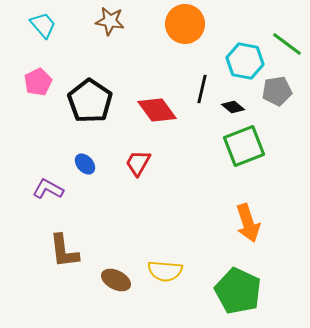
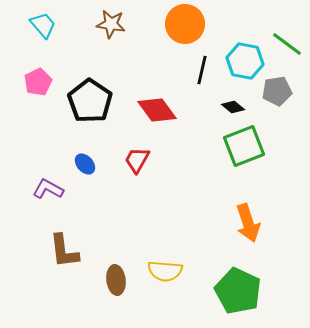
brown star: moved 1 px right, 3 px down
black line: moved 19 px up
red trapezoid: moved 1 px left, 3 px up
brown ellipse: rotated 56 degrees clockwise
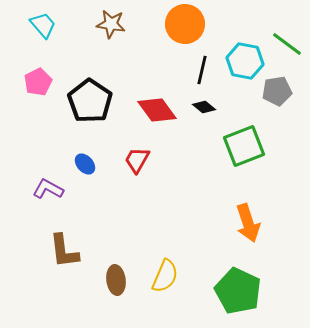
black diamond: moved 29 px left
yellow semicircle: moved 5 px down; rotated 72 degrees counterclockwise
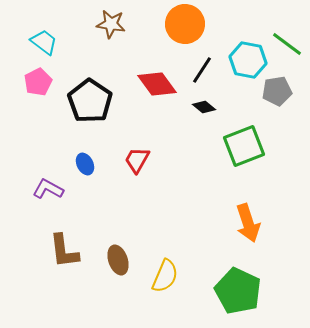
cyan trapezoid: moved 1 px right, 17 px down; rotated 12 degrees counterclockwise
cyan hexagon: moved 3 px right, 1 px up
black line: rotated 20 degrees clockwise
red diamond: moved 26 px up
blue ellipse: rotated 15 degrees clockwise
brown ellipse: moved 2 px right, 20 px up; rotated 12 degrees counterclockwise
